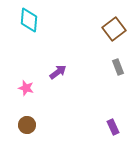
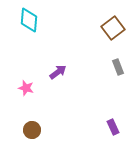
brown square: moved 1 px left, 1 px up
brown circle: moved 5 px right, 5 px down
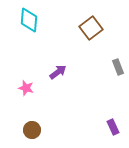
brown square: moved 22 px left
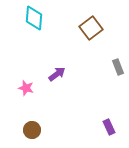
cyan diamond: moved 5 px right, 2 px up
purple arrow: moved 1 px left, 2 px down
purple rectangle: moved 4 px left
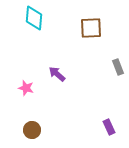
brown square: rotated 35 degrees clockwise
purple arrow: rotated 102 degrees counterclockwise
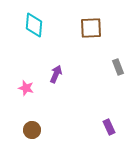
cyan diamond: moved 7 px down
purple arrow: moved 1 px left; rotated 72 degrees clockwise
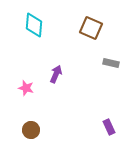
brown square: rotated 25 degrees clockwise
gray rectangle: moved 7 px left, 4 px up; rotated 56 degrees counterclockwise
brown circle: moved 1 px left
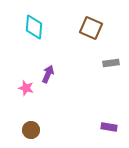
cyan diamond: moved 2 px down
gray rectangle: rotated 21 degrees counterclockwise
purple arrow: moved 8 px left
purple rectangle: rotated 56 degrees counterclockwise
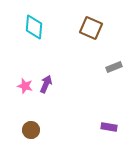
gray rectangle: moved 3 px right, 4 px down; rotated 14 degrees counterclockwise
purple arrow: moved 2 px left, 10 px down
pink star: moved 1 px left, 2 px up
